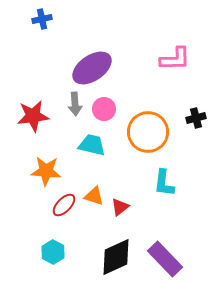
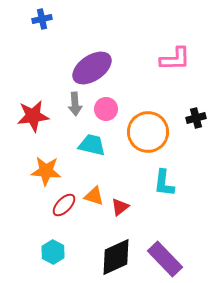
pink circle: moved 2 px right
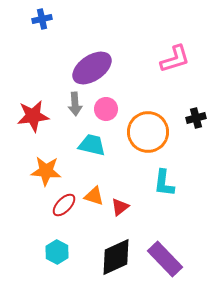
pink L-shape: rotated 16 degrees counterclockwise
cyan hexagon: moved 4 px right
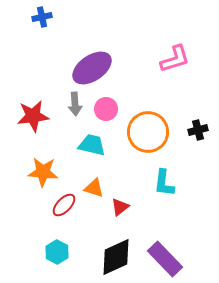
blue cross: moved 2 px up
black cross: moved 2 px right, 12 px down
orange star: moved 3 px left, 1 px down
orange triangle: moved 8 px up
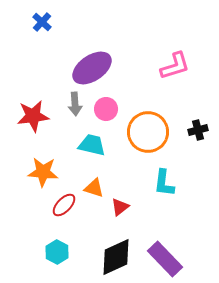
blue cross: moved 5 px down; rotated 36 degrees counterclockwise
pink L-shape: moved 7 px down
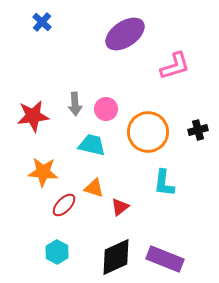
purple ellipse: moved 33 px right, 34 px up
purple rectangle: rotated 24 degrees counterclockwise
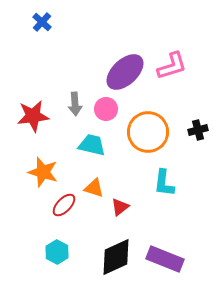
purple ellipse: moved 38 px down; rotated 9 degrees counterclockwise
pink L-shape: moved 3 px left
orange star: rotated 12 degrees clockwise
